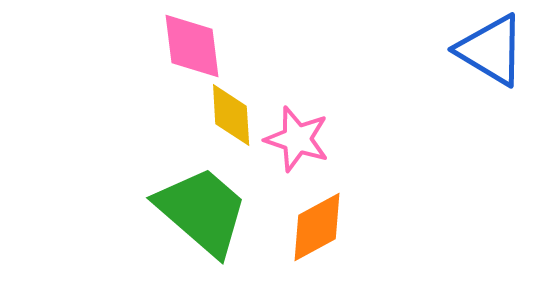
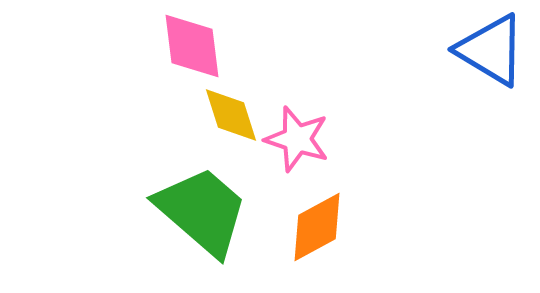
yellow diamond: rotated 14 degrees counterclockwise
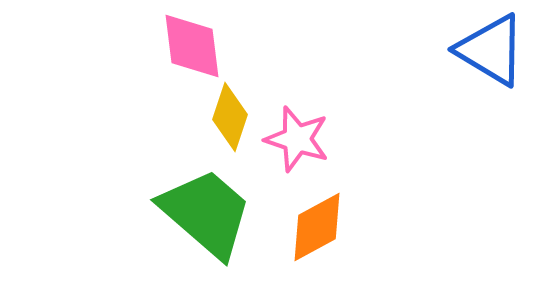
yellow diamond: moved 1 px left, 2 px down; rotated 36 degrees clockwise
green trapezoid: moved 4 px right, 2 px down
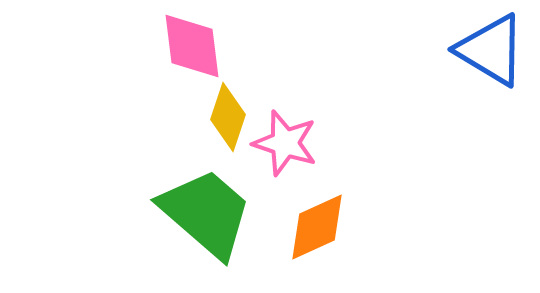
yellow diamond: moved 2 px left
pink star: moved 12 px left, 4 px down
orange diamond: rotated 4 degrees clockwise
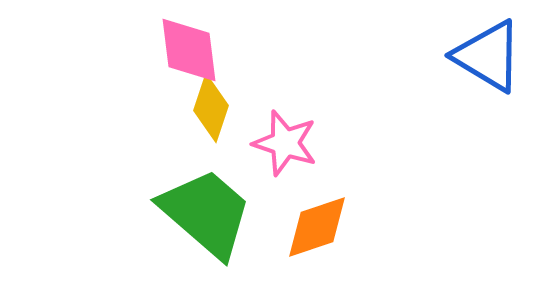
pink diamond: moved 3 px left, 4 px down
blue triangle: moved 3 px left, 6 px down
yellow diamond: moved 17 px left, 9 px up
orange diamond: rotated 6 degrees clockwise
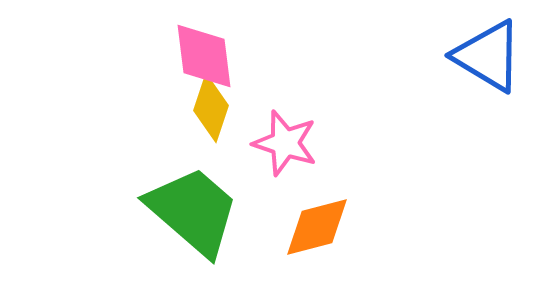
pink diamond: moved 15 px right, 6 px down
green trapezoid: moved 13 px left, 2 px up
orange diamond: rotated 4 degrees clockwise
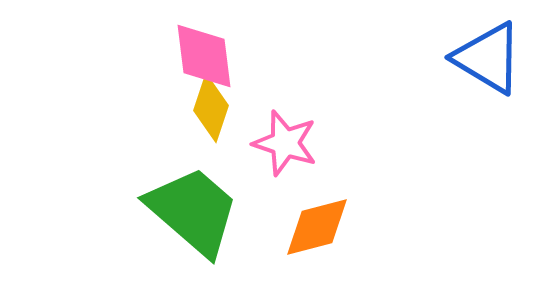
blue triangle: moved 2 px down
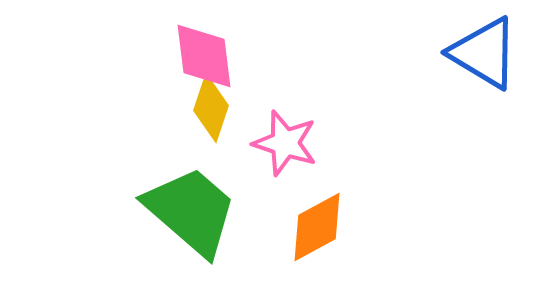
blue triangle: moved 4 px left, 5 px up
green trapezoid: moved 2 px left
orange diamond: rotated 14 degrees counterclockwise
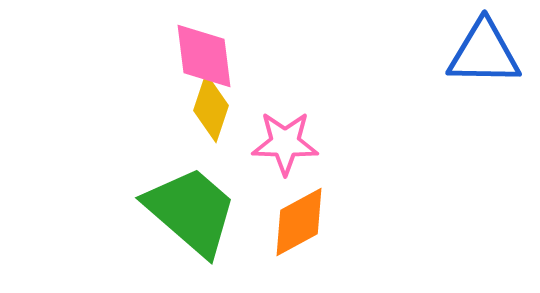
blue triangle: rotated 30 degrees counterclockwise
pink star: rotated 16 degrees counterclockwise
orange diamond: moved 18 px left, 5 px up
